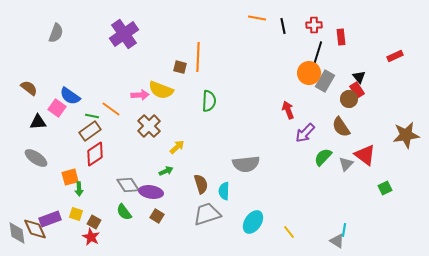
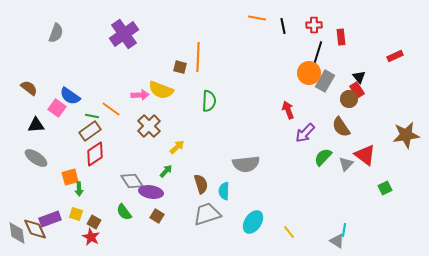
black triangle at (38, 122): moved 2 px left, 3 px down
green arrow at (166, 171): rotated 24 degrees counterclockwise
gray diamond at (128, 185): moved 4 px right, 4 px up
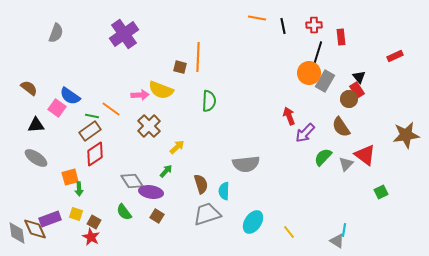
red arrow at (288, 110): moved 1 px right, 6 px down
green square at (385, 188): moved 4 px left, 4 px down
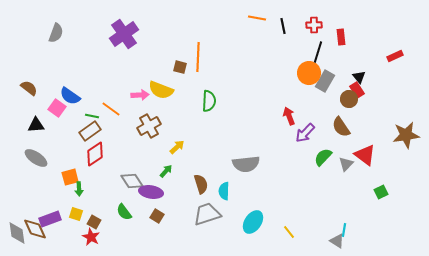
brown cross at (149, 126): rotated 15 degrees clockwise
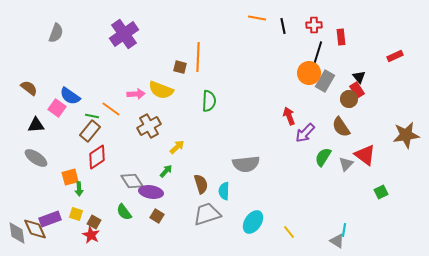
pink arrow at (140, 95): moved 4 px left, 1 px up
brown rectangle at (90, 131): rotated 15 degrees counterclockwise
red diamond at (95, 154): moved 2 px right, 3 px down
green semicircle at (323, 157): rotated 12 degrees counterclockwise
red star at (91, 237): moved 2 px up
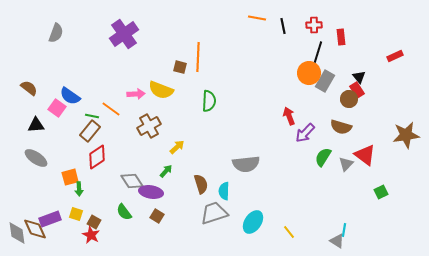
brown semicircle at (341, 127): rotated 40 degrees counterclockwise
gray trapezoid at (207, 214): moved 7 px right, 1 px up
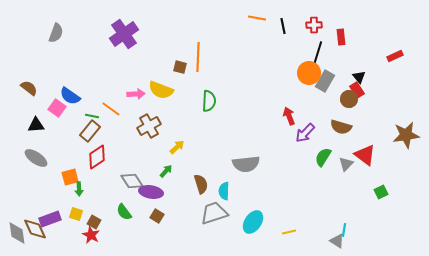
yellow line at (289, 232): rotated 64 degrees counterclockwise
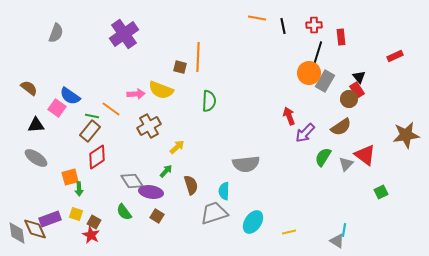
brown semicircle at (341, 127): rotated 50 degrees counterclockwise
brown semicircle at (201, 184): moved 10 px left, 1 px down
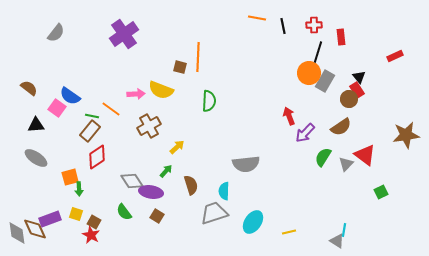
gray semicircle at (56, 33): rotated 18 degrees clockwise
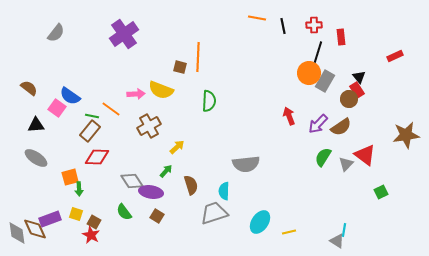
purple arrow at (305, 133): moved 13 px right, 9 px up
red diamond at (97, 157): rotated 35 degrees clockwise
cyan ellipse at (253, 222): moved 7 px right
